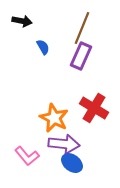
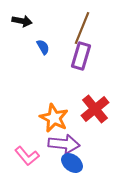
purple rectangle: rotated 8 degrees counterclockwise
red cross: moved 1 px right, 1 px down; rotated 20 degrees clockwise
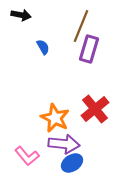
black arrow: moved 1 px left, 6 px up
brown line: moved 1 px left, 2 px up
purple rectangle: moved 8 px right, 7 px up
orange star: moved 1 px right
blue ellipse: rotated 70 degrees counterclockwise
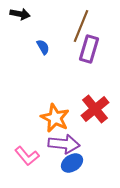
black arrow: moved 1 px left, 1 px up
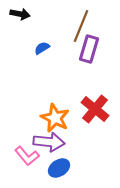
blue semicircle: moved 1 px left, 1 px down; rotated 91 degrees counterclockwise
red cross: rotated 12 degrees counterclockwise
purple arrow: moved 15 px left, 2 px up
blue ellipse: moved 13 px left, 5 px down
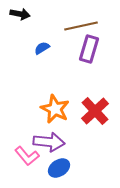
brown line: rotated 56 degrees clockwise
red cross: moved 2 px down; rotated 8 degrees clockwise
orange star: moved 9 px up
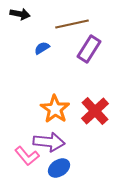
brown line: moved 9 px left, 2 px up
purple rectangle: rotated 16 degrees clockwise
orange star: rotated 8 degrees clockwise
